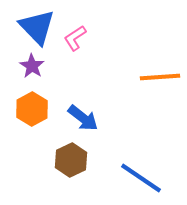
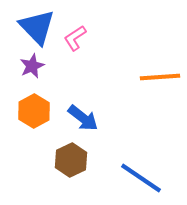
purple star: rotated 15 degrees clockwise
orange hexagon: moved 2 px right, 2 px down
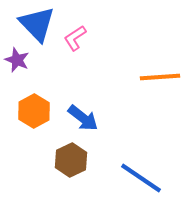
blue triangle: moved 3 px up
purple star: moved 15 px left, 6 px up; rotated 25 degrees counterclockwise
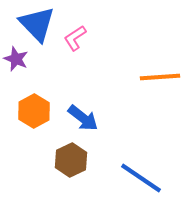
purple star: moved 1 px left, 1 px up
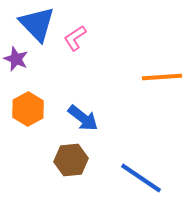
orange line: moved 2 px right
orange hexagon: moved 6 px left, 2 px up
brown hexagon: rotated 20 degrees clockwise
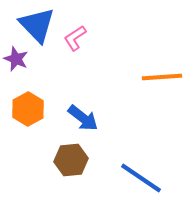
blue triangle: moved 1 px down
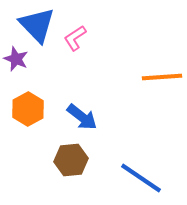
blue arrow: moved 1 px left, 1 px up
